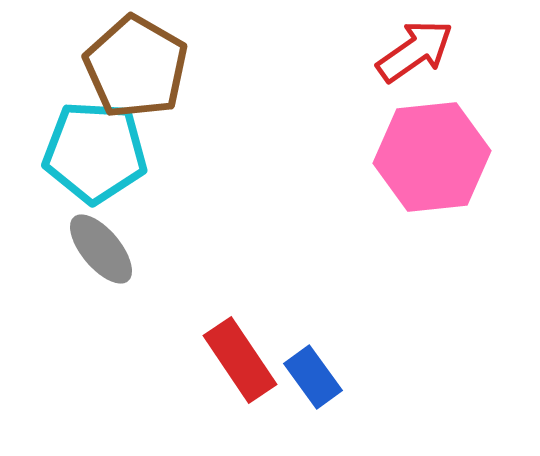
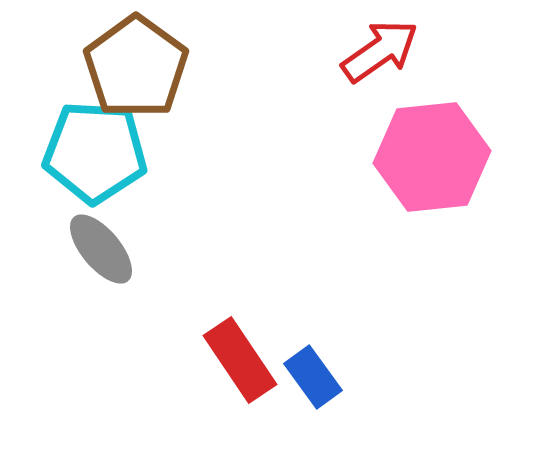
red arrow: moved 35 px left
brown pentagon: rotated 6 degrees clockwise
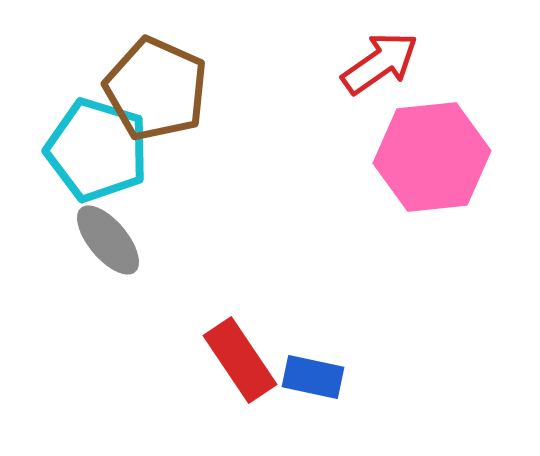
red arrow: moved 12 px down
brown pentagon: moved 20 px right, 22 px down; rotated 12 degrees counterclockwise
cyan pentagon: moved 2 px right, 2 px up; rotated 14 degrees clockwise
gray ellipse: moved 7 px right, 9 px up
blue rectangle: rotated 42 degrees counterclockwise
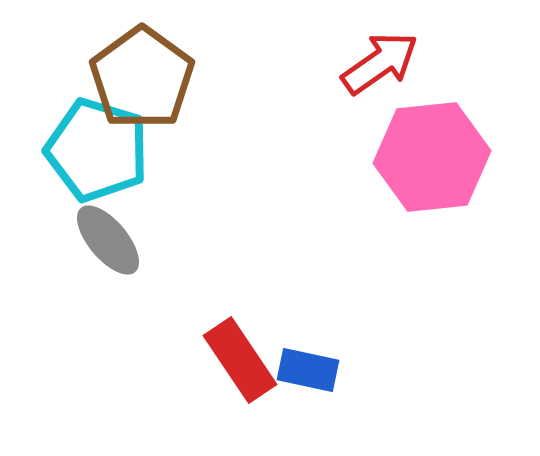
brown pentagon: moved 14 px left, 11 px up; rotated 12 degrees clockwise
blue rectangle: moved 5 px left, 7 px up
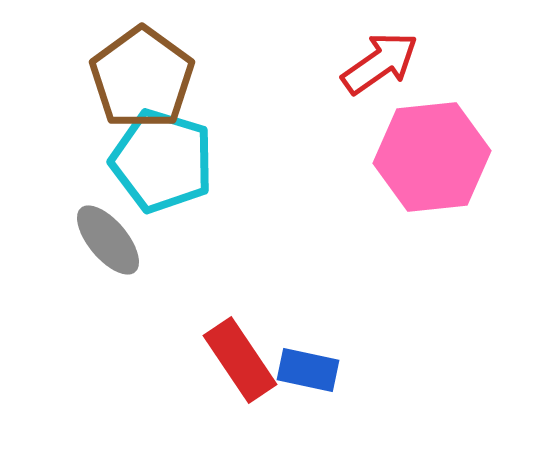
cyan pentagon: moved 65 px right, 11 px down
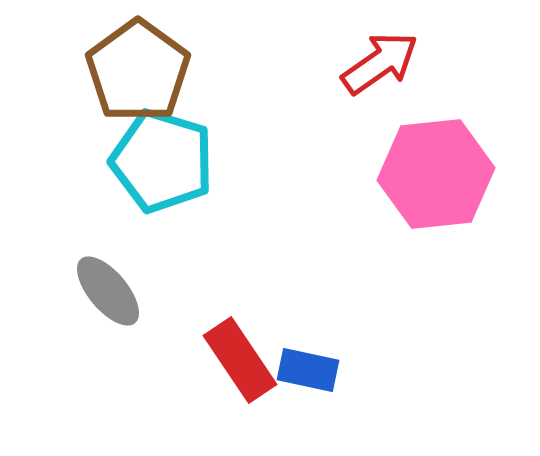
brown pentagon: moved 4 px left, 7 px up
pink hexagon: moved 4 px right, 17 px down
gray ellipse: moved 51 px down
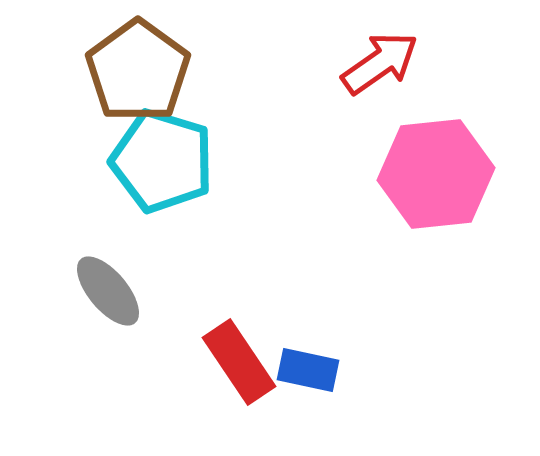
red rectangle: moved 1 px left, 2 px down
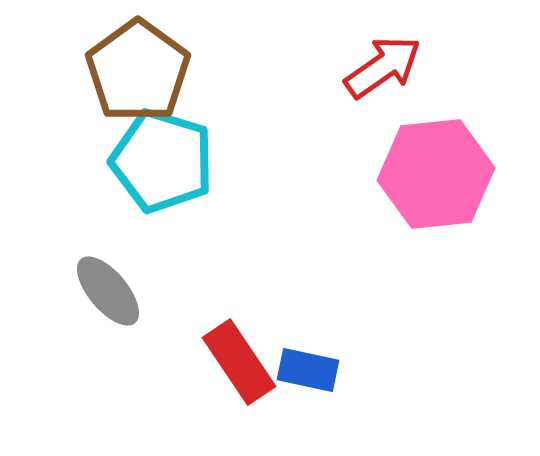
red arrow: moved 3 px right, 4 px down
